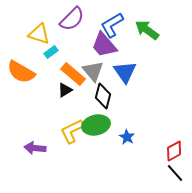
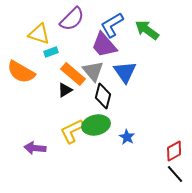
cyan rectangle: rotated 16 degrees clockwise
black line: moved 1 px down
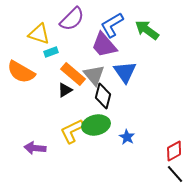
gray triangle: moved 1 px right, 4 px down
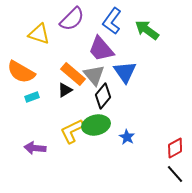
blue L-shape: moved 4 px up; rotated 24 degrees counterclockwise
purple trapezoid: moved 3 px left, 4 px down
cyan rectangle: moved 19 px left, 45 px down
black diamond: rotated 25 degrees clockwise
red diamond: moved 1 px right, 3 px up
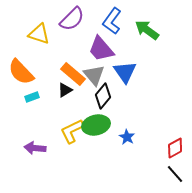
orange semicircle: rotated 16 degrees clockwise
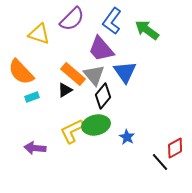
black line: moved 15 px left, 12 px up
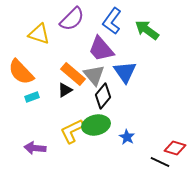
red diamond: rotated 45 degrees clockwise
black line: rotated 24 degrees counterclockwise
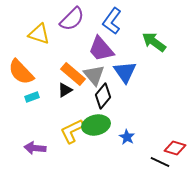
green arrow: moved 7 px right, 12 px down
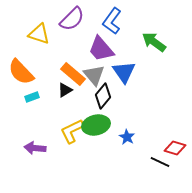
blue triangle: moved 1 px left
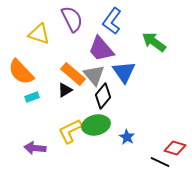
purple semicircle: rotated 72 degrees counterclockwise
yellow L-shape: moved 2 px left
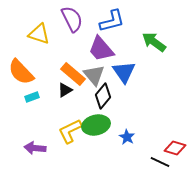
blue L-shape: rotated 140 degrees counterclockwise
